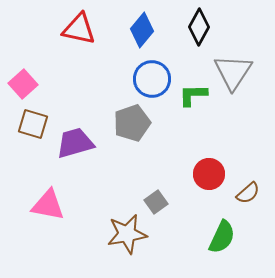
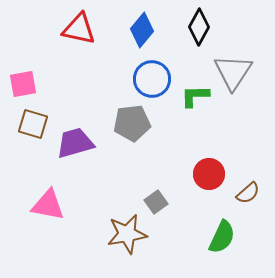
pink square: rotated 32 degrees clockwise
green L-shape: moved 2 px right, 1 px down
gray pentagon: rotated 12 degrees clockwise
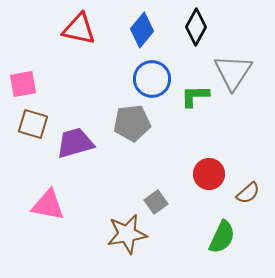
black diamond: moved 3 px left
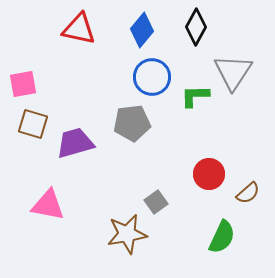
blue circle: moved 2 px up
